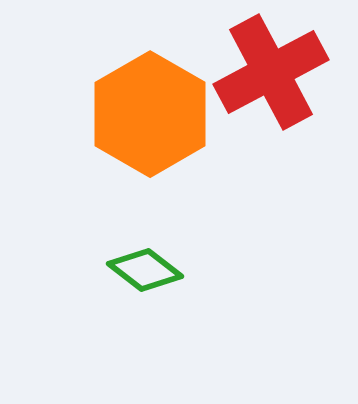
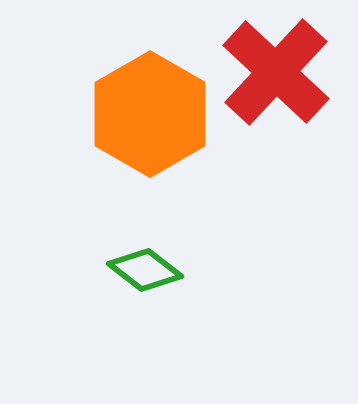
red cross: moved 5 px right; rotated 19 degrees counterclockwise
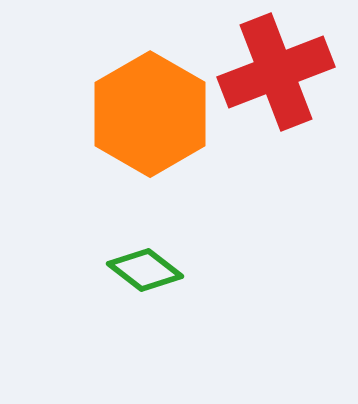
red cross: rotated 26 degrees clockwise
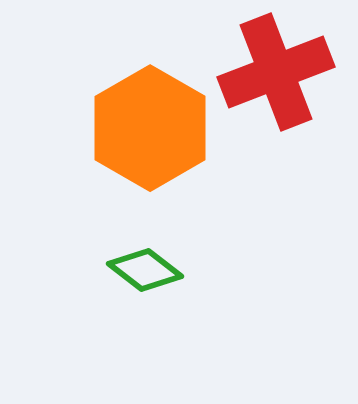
orange hexagon: moved 14 px down
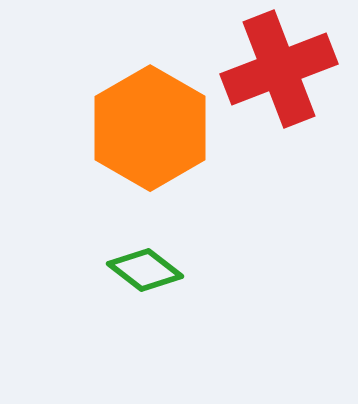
red cross: moved 3 px right, 3 px up
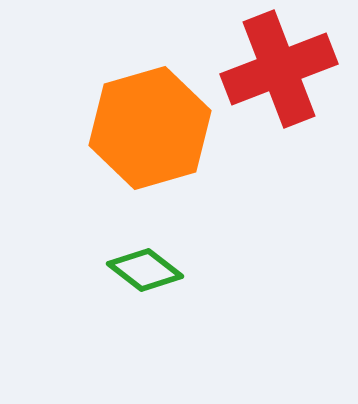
orange hexagon: rotated 14 degrees clockwise
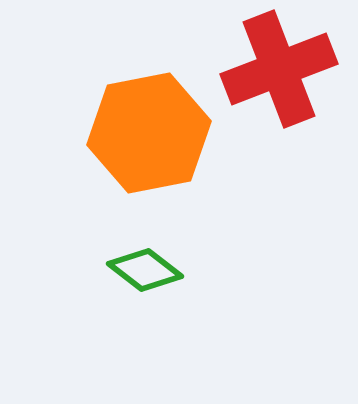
orange hexagon: moved 1 px left, 5 px down; rotated 5 degrees clockwise
